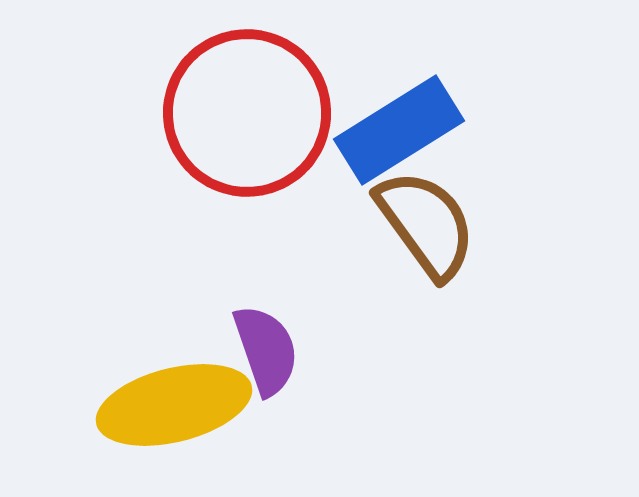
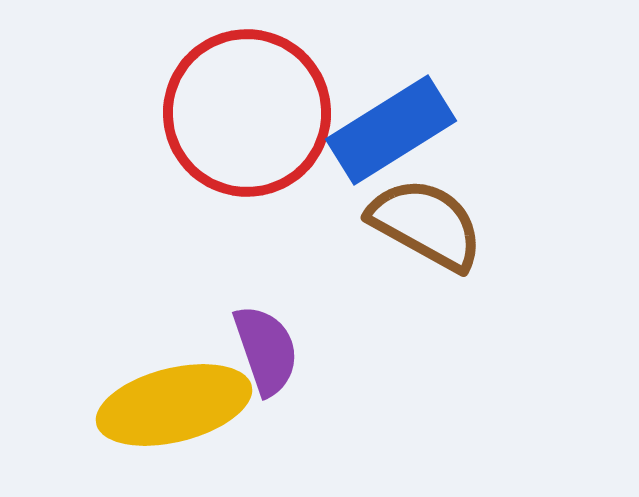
blue rectangle: moved 8 px left
brown semicircle: rotated 25 degrees counterclockwise
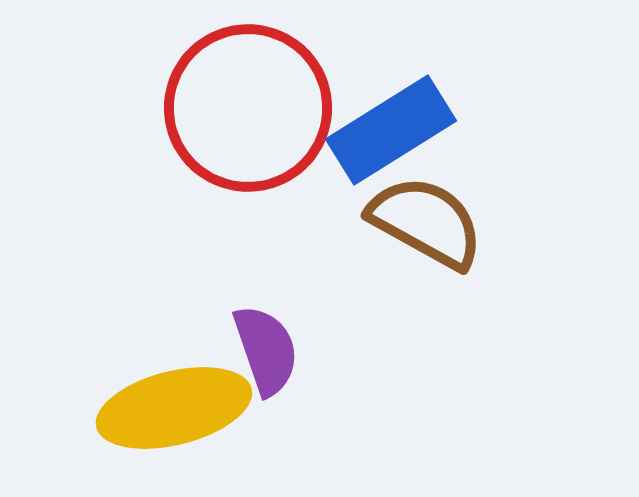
red circle: moved 1 px right, 5 px up
brown semicircle: moved 2 px up
yellow ellipse: moved 3 px down
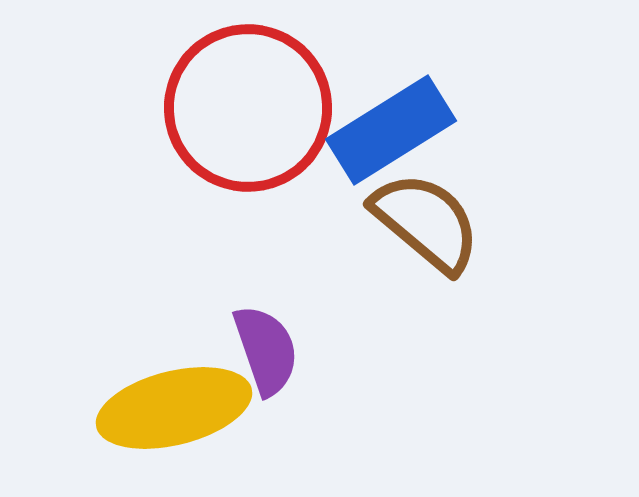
brown semicircle: rotated 11 degrees clockwise
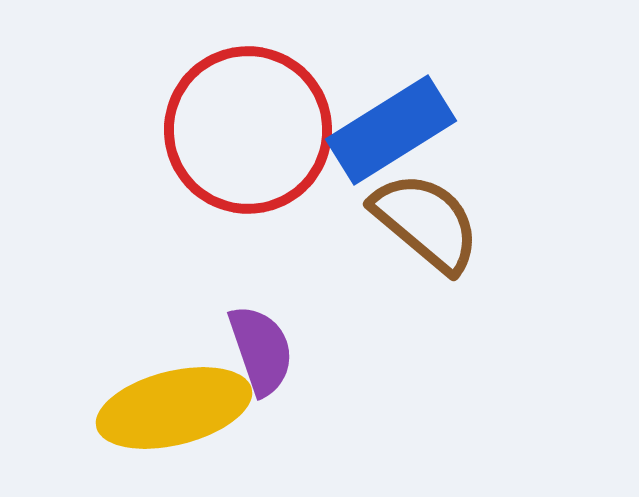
red circle: moved 22 px down
purple semicircle: moved 5 px left
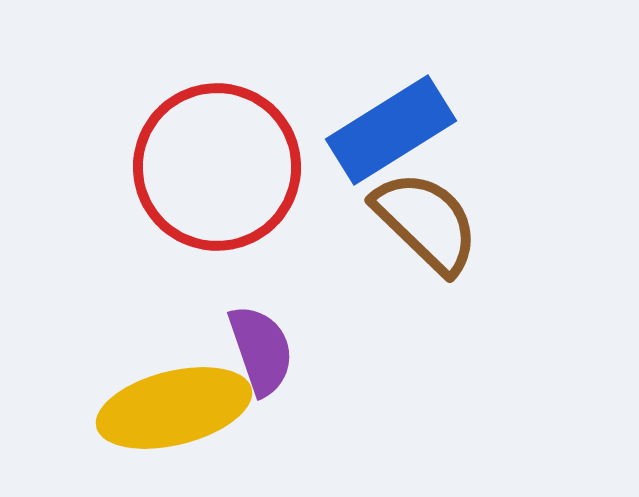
red circle: moved 31 px left, 37 px down
brown semicircle: rotated 4 degrees clockwise
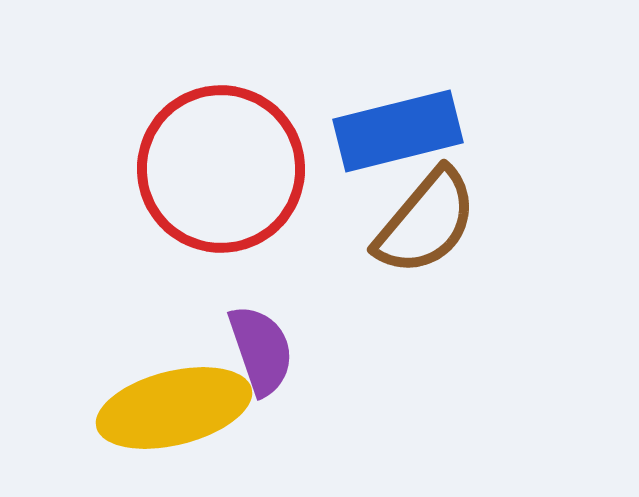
blue rectangle: moved 7 px right, 1 px down; rotated 18 degrees clockwise
red circle: moved 4 px right, 2 px down
brown semicircle: rotated 86 degrees clockwise
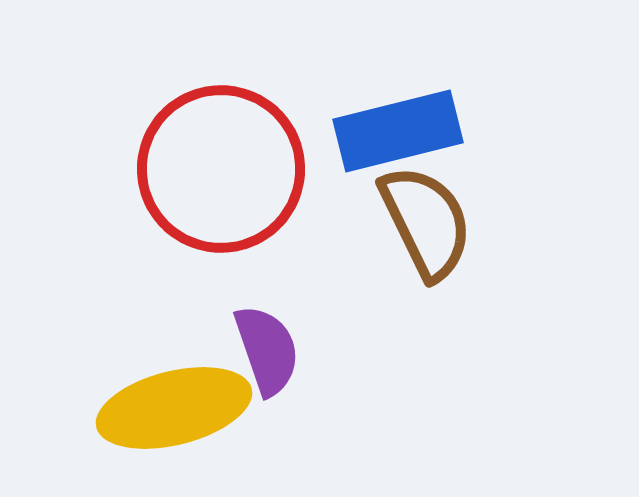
brown semicircle: rotated 66 degrees counterclockwise
purple semicircle: moved 6 px right
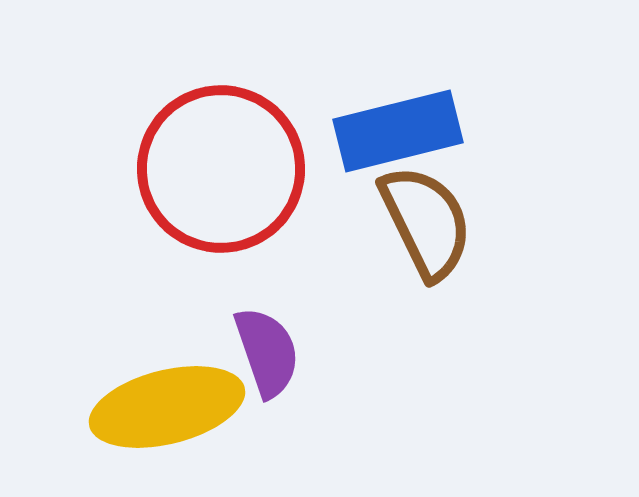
purple semicircle: moved 2 px down
yellow ellipse: moved 7 px left, 1 px up
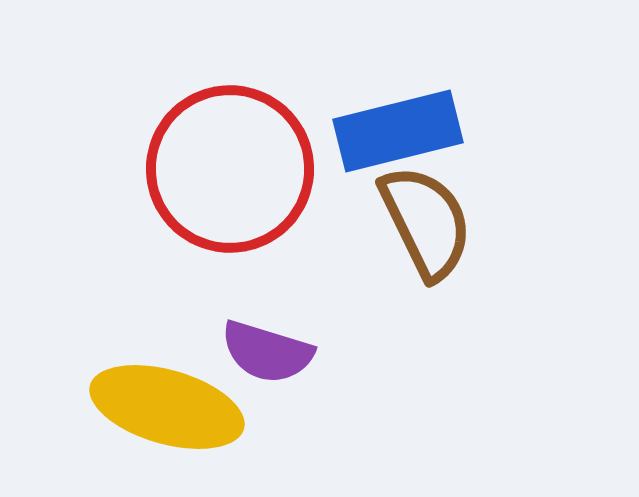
red circle: moved 9 px right
purple semicircle: rotated 126 degrees clockwise
yellow ellipse: rotated 30 degrees clockwise
